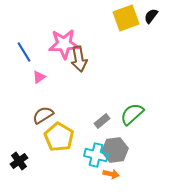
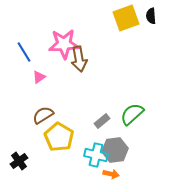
black semicircle: rotated 42 degrees counterclockwise
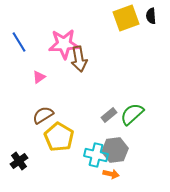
blue line: moved 5 px left, 10 px up
gray rectangle: moved 7 px right, 6 px up
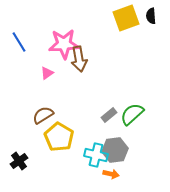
pink triangle: moved 8 px right, 4 px up
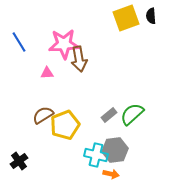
pink triangle: rotated 32 degrees clockwise
yellow pentagon: moved 6 px right, 12 px up; rotated 20 degrees clockwise
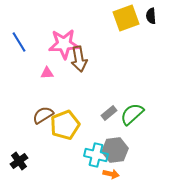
gray rectangle: moved 2 px up
